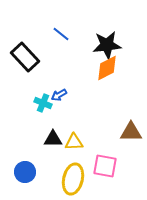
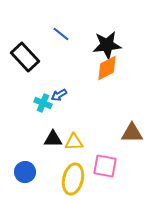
brown triangle: moved 1 px right, 1 px down
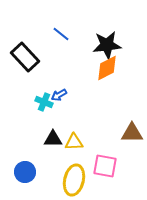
cyan cross: moved 1 px right, 1 px up
yellow ellipse: moved 1 px right, 1 px down
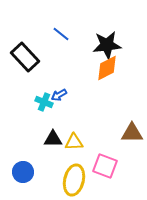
pink square: rotated 10 degrees clockwise
blue circle: moved 2 px left
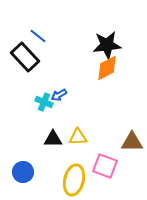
blue line: moved 23 px left, 2 px down
brown triangle: moved 9 px down
yellow triangle: moved 4 px right, 5 px up
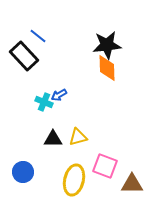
black rectangle: moved 1 px left, 1 px up
orange diamond: rotated 64 degrees counterclockwise
yellow triangle: rotated 12 degrees counterclockwise
brown triangle: moved 42 px down
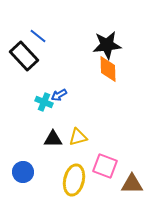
orange diamond: moved 1 px right, 1 px down
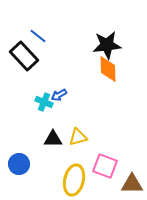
blue circle: moved 4 px left, 8 px up
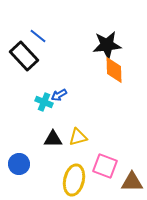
orange diamond: moved 6 px right, 1 px down
brown triangle: moved 2 px up
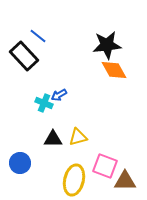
orange diamond: rotated 28 degrees counterclockwise
cyan cross: moved 1 px down
blue circle: moved 1 px right, 1 px up
brown triangle: moved 7 px left, 1 px up
